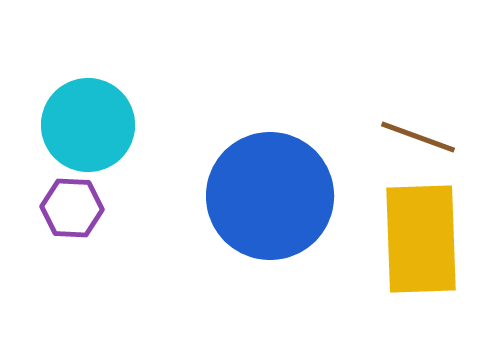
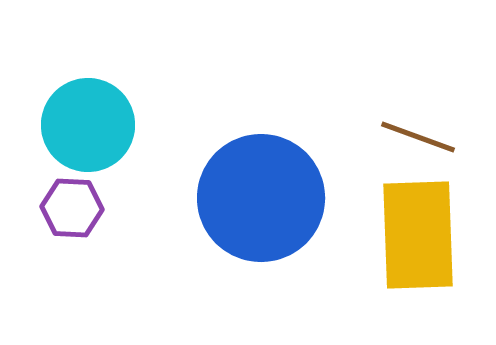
blue circle: moved 9 px left, 2 px down
yellow rectangle: moved 3 px left, 4 px up
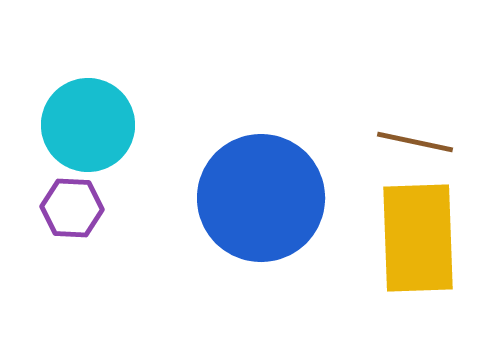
brown line: moved 3 px left, 5 px down; rotated 8 degrees counterclockwise
yellow rectangle: moved 3 px down
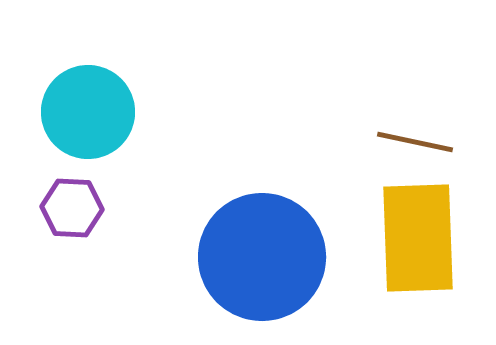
cyan circle: moved 13 px up
blue circle: moved 1 px right, 59 px down
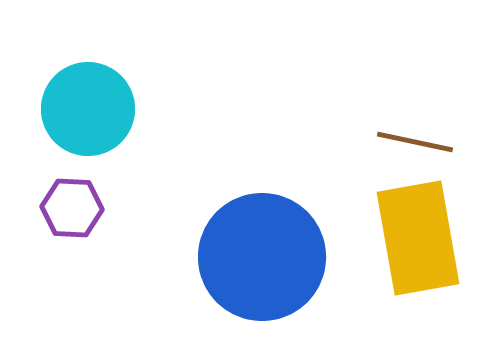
cyan circle: moved 3 px up
yellow rectangle: rotated 8 degrees counterclockwise
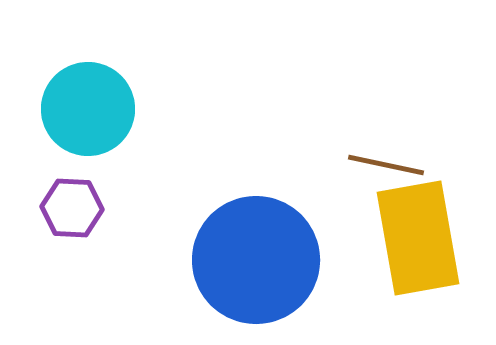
brown line: moved 29 px left, 23 px down
blue circle: moved 6 px left, 3 px down
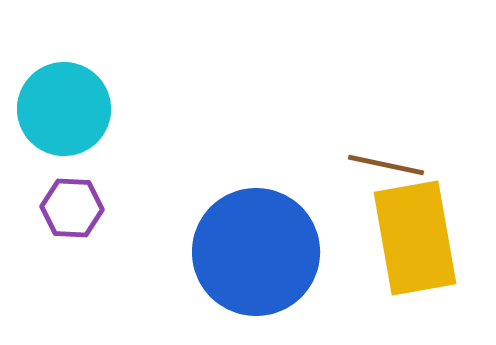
cyan circle: moved 24 px left
yellow rectangle: moved 3 px left
blue circle: moved 8 px up
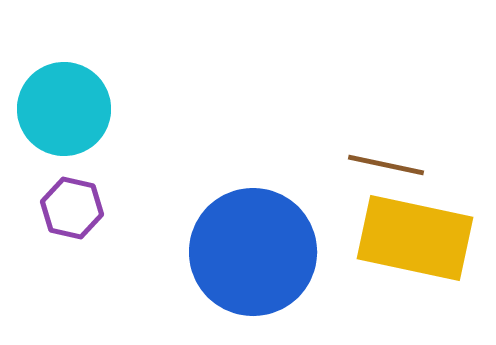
purple hexagon: rotated 10 degrees clockwise
yellow rectangle: rotated 68 degrees counterclockwise
blue circle: moved 3 px left
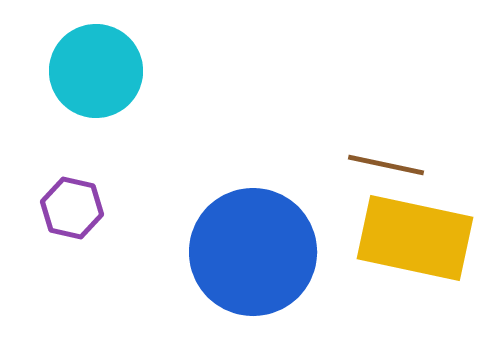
cyan circle: moved 32 px right, 38 px up
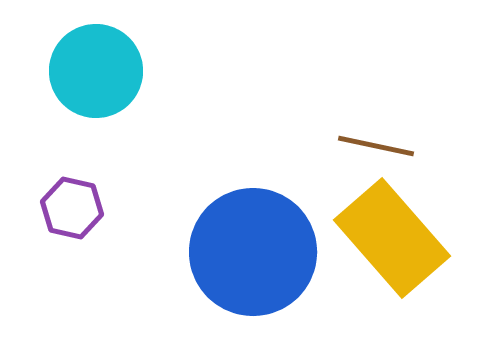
brown line: moved 10 px left, 19 px up
yellow rectangle: moved 23 px left; rotated 37 degrees clockwise
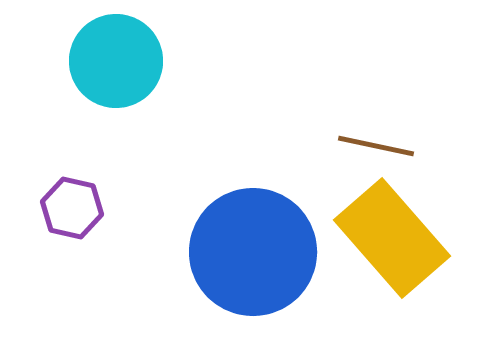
cyan circle: moved 20 px right, 10 px up
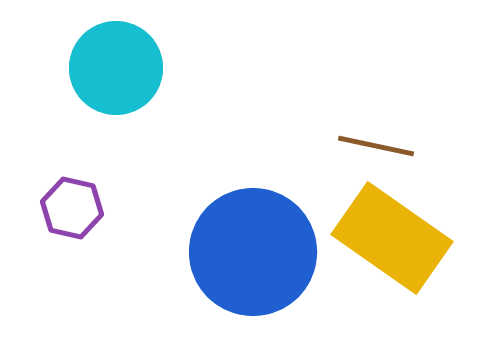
cyan circle: moved 7 px down
yellow rectangle: rotated 14 degrees counterclockwise
